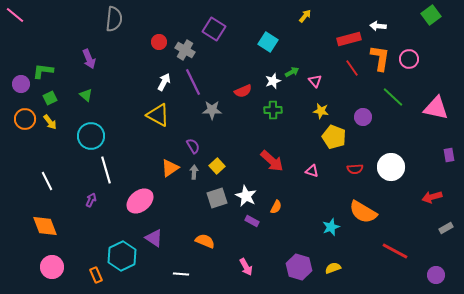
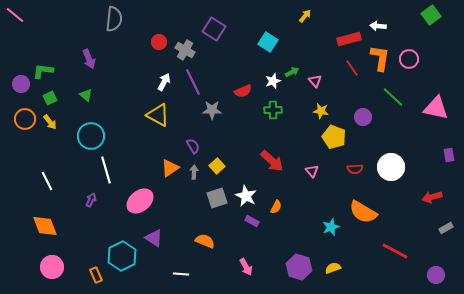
pink triangle at (312, 171): rotated 32 degrees clockwise
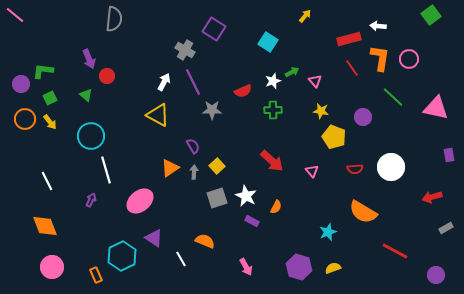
red circle at (159, 42): moved 52 px left, 34 px down
cyan star at (331, 227): moved 3 px left, 5 px down
white line at (181, 274): moved 15 px up; rotated 56 degrees clockwise
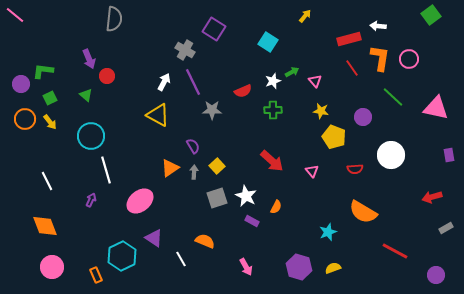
white circle at (391, 167): moved 12 px up
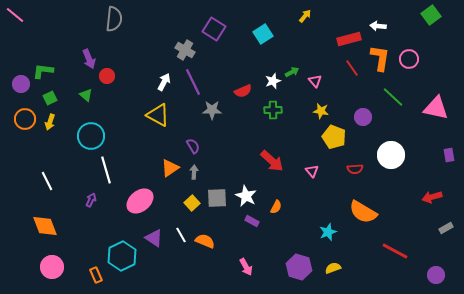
cyan square at (268, 42): moved 5 px left, 8 px up; rotated 24 degrees clockwise
yellow arrow at (50, 122): rotated 56 degrees clockwise
yellow square at (217, 166): moved 25 px left, 37 px down
gray square at (217, 198): rotated 15 degrees clockwise
white line at (181, 259): moved 24 px up
